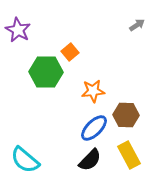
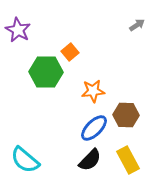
yellow rectangle: moved 1 px left, 5 px down
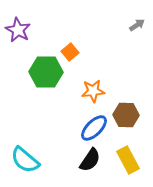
black semicircle: rotated 10 degrees counterclockwise
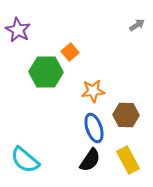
blue ellipse: rotated 64 degrees counterclockwise
